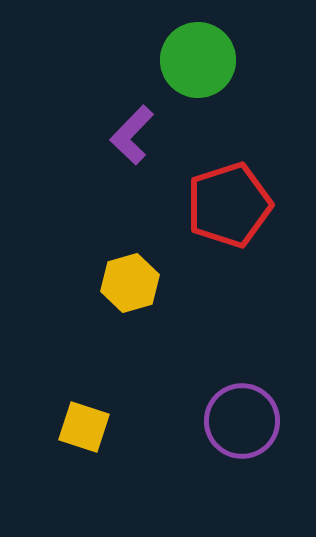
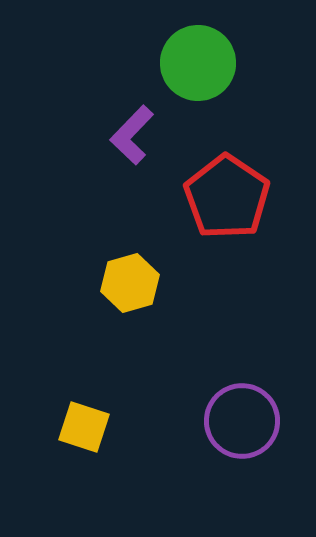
green circle: moved 3 px down
red pentagon: moved 2 px left, 8 px up; rotated 20 degrees counterclockwise
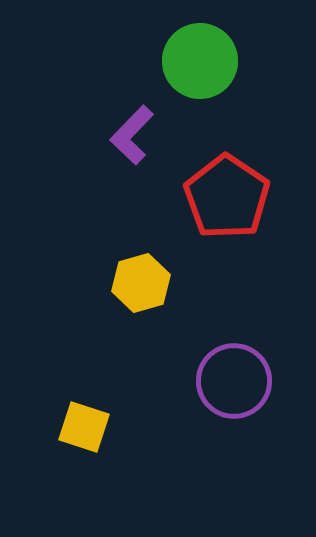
green circle: moved 2 px right, 2 px up
yellow hexagon: moved 11 px right
purple circle: moved 8 px left, 40 px up
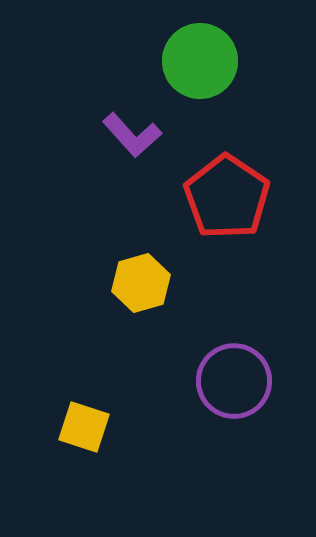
purple L-shape: rotated 86 degrees counterclockwise
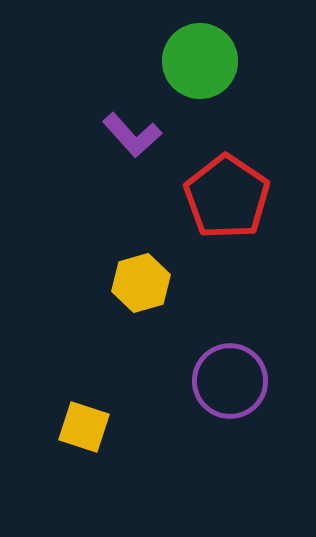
purple circle: moved 4 px left
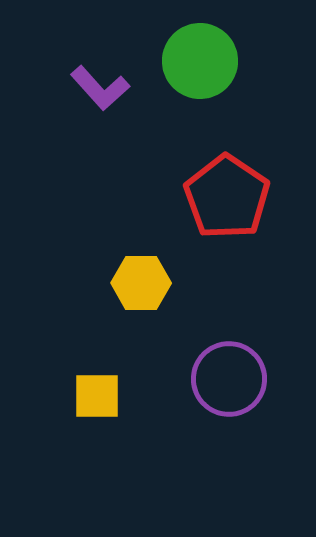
purple L-shape: moved 32 px left, 47 px up
yellow hexagon: rotated 16 degrees clockwise
purple circle: moved 1 px left, 2 px up
yellow square: moved 13 px right, 31 px up; rotated 18 degrees counterclockwise
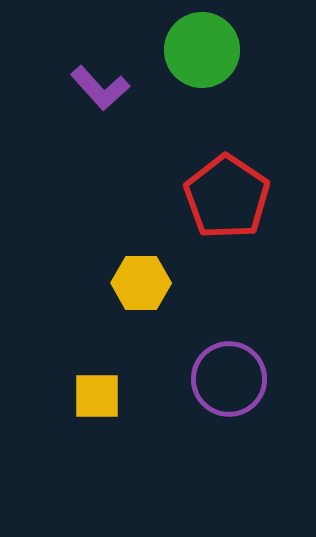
green circle: moved 2 px right, 11 px up
